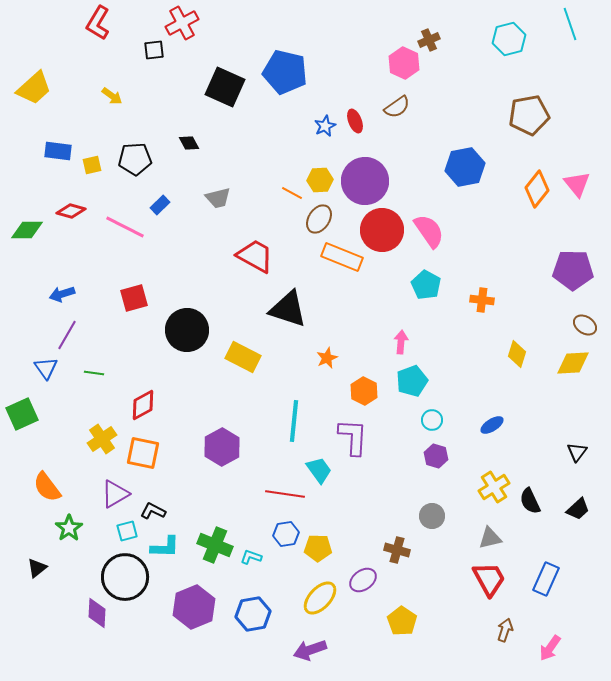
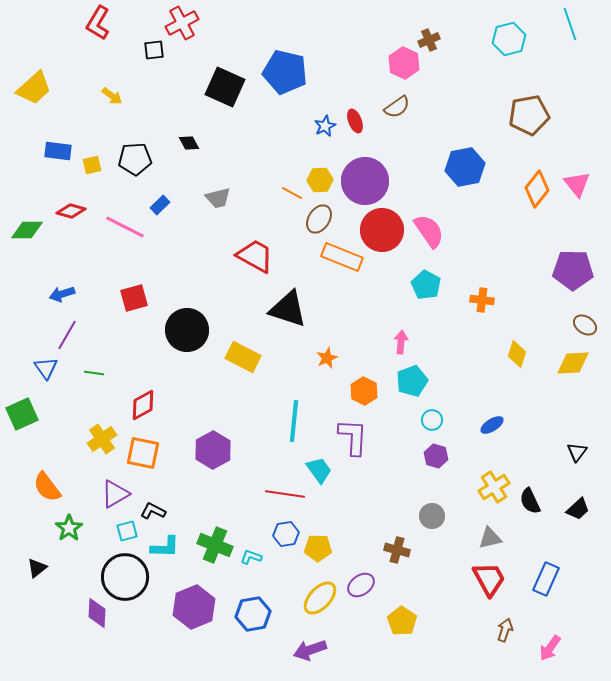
purple hexagon at (222, 447): moved 9 px left, 3 px down
purple ellipse at (363, 580): moved 2 px left, 5 px down
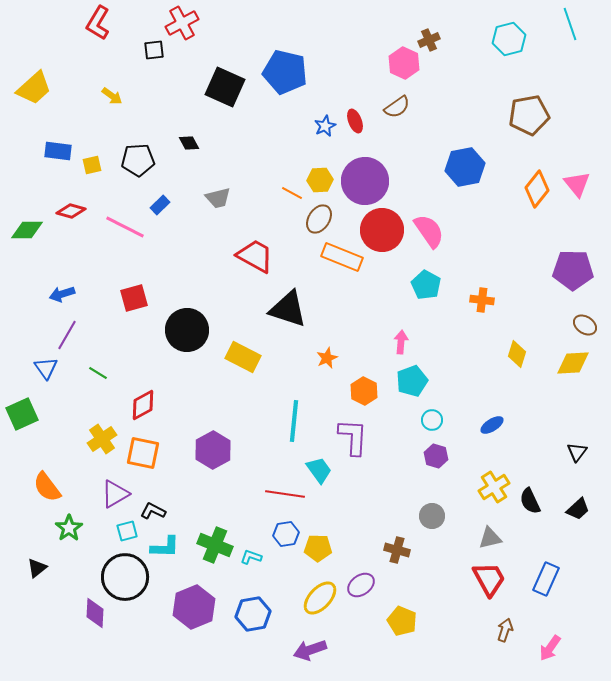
black pentagon at (135, 159): moved 3 px right, 1 px down
green line at (94, 373): moved 4 px right; rotated 24 degrees clockwise
purple diamond at (97, 613): moved 2 px left
yellow pentagon at (402, 621): rotated 12 degrees counterclockwise
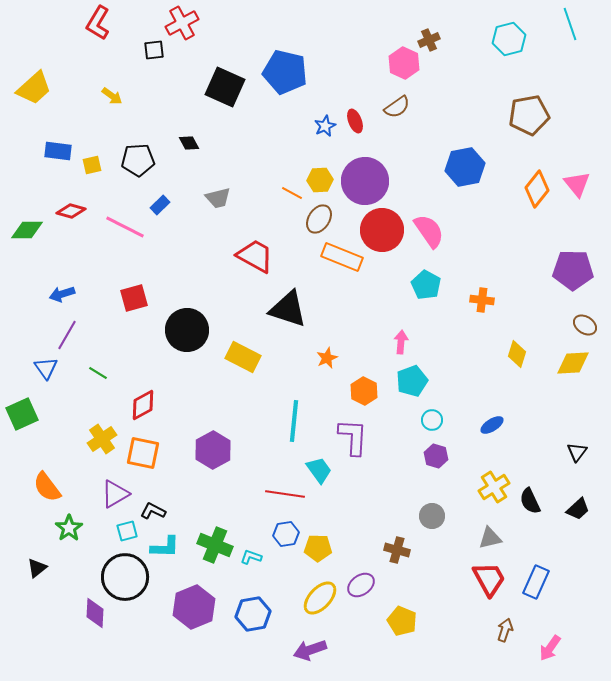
blue rectangle at (546, 579): moved 10 px left, 3 px down
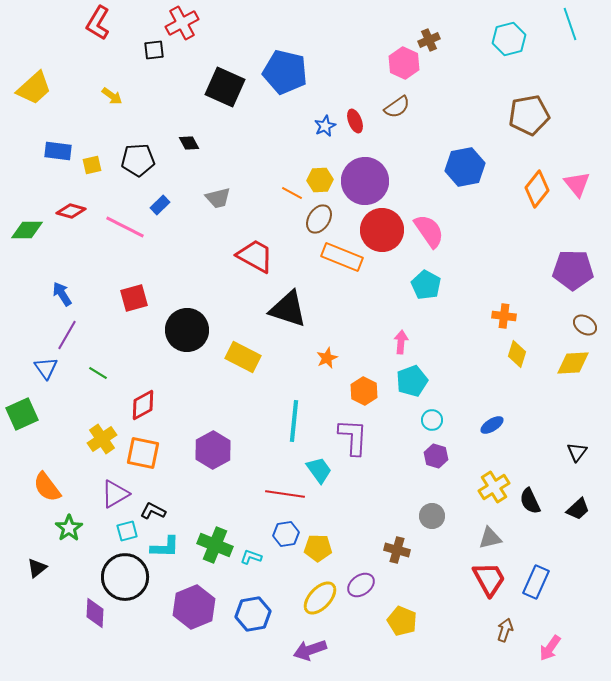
blue arrow at (62, 294): rotated 75 degrees clockwise
orange cross at (482, 300): moved 22 px right, 16 px down
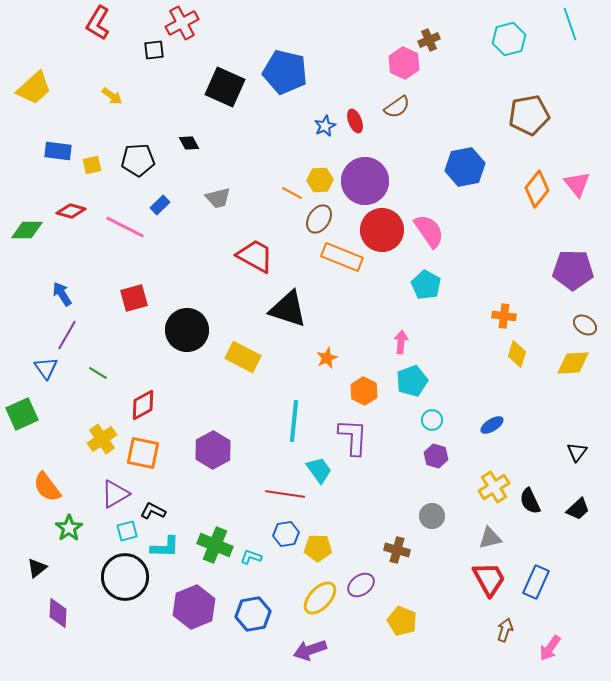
purple diamond at (95, 613): moved 37 px left
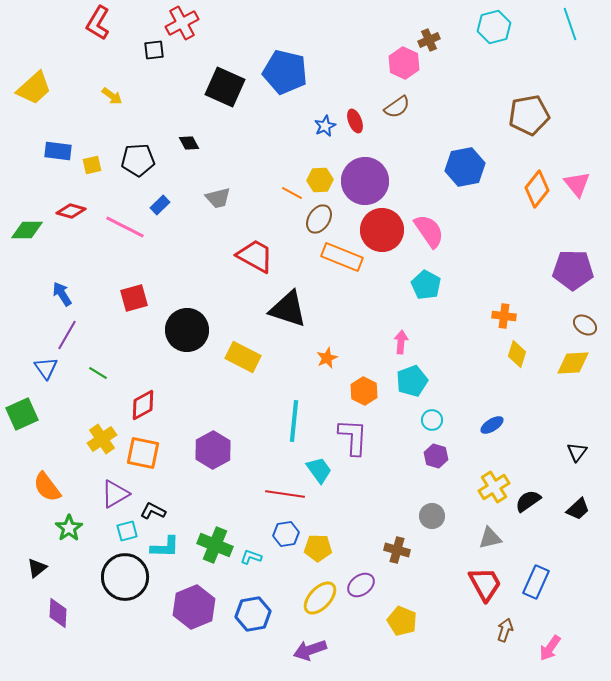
cyan hexagon at (509, 39): moved 15 px left, 12 px up
black semicircle at (530, 501): moved 2 px left; rotated 80 degrees clockwise
red trapezoid at (489, 579): moved 4 px left, 5 px down
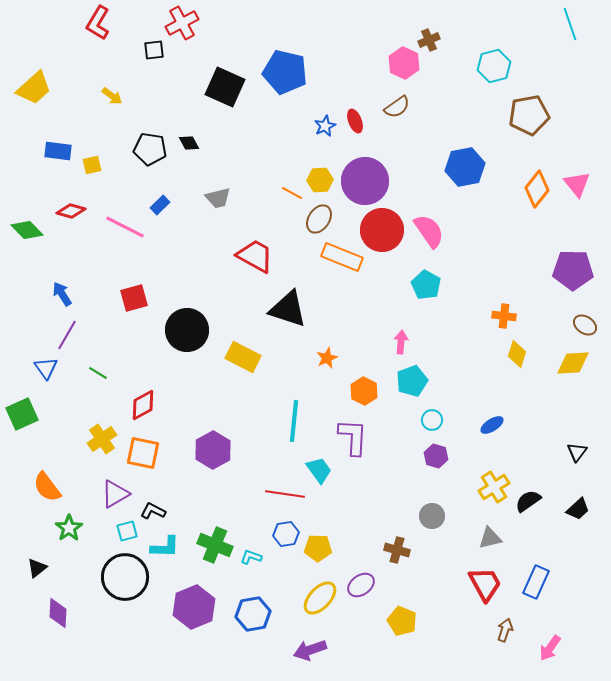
cyan hexagon at (494, 27): moved 39 px down
black pentagon at (138, 160): moved 12 px right, 11 px up; rotated 12 degrees clockwise
green diamond at (27, 230): rotated 44 degrees clockwise
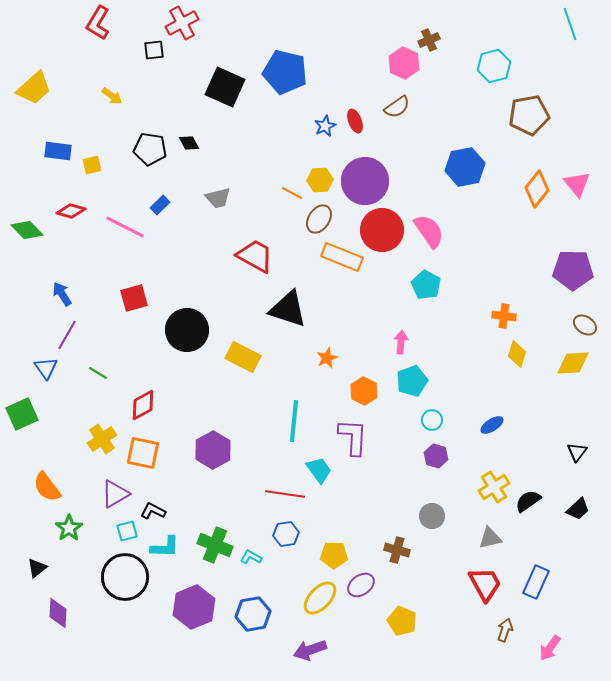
yellow pentagon at (318, 548): moved 16 px right, 7 px down
cyan L-shape at (251, 557): rotated 10 degrees clockwise
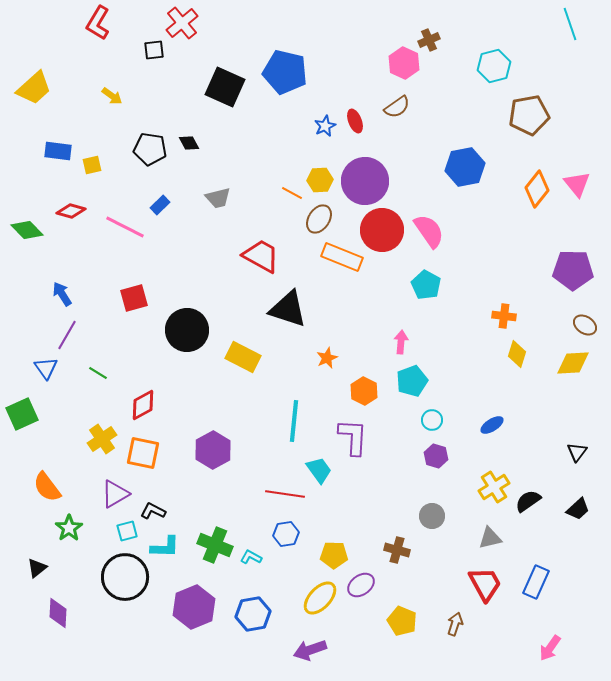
red cross at (182, 23): rotated 12 degrees counterclockwise
red trapezoid at (255, 256): moved 6 px right
brown arrow at (505, 630): moved 50 px left, 6 px up
